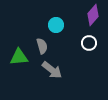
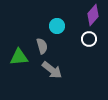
cyan circle: moved 1 px right, 1 px down
white circle: moved 4 px up
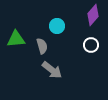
white circle: moved 2 px right, 6 px down
green triangle: moved 3 px left, 18 px up
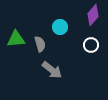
cyan circle: moved 3 px right, 1 px down
gray semicircle: moved 2 px left, 2 px up
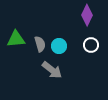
purple diamond: moved 6 px left; rotated 15 degrees counterclockwise
cyan circle: moved 1 px left, 19 px down
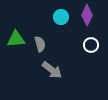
cyan circle: moved 2 px right, 29 px up
